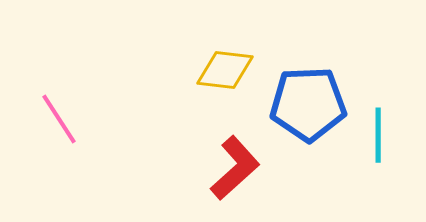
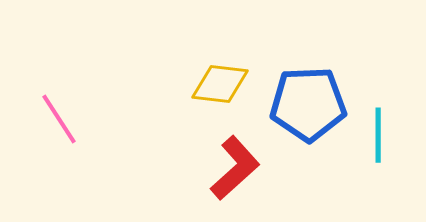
yellow diamond: moved 5 px left, 14 px down
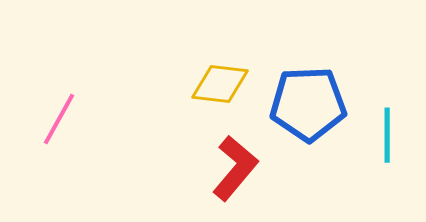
pink line: rotated 62 degrees clockwise
cyan line: moved 9 px right
red L-shape: rotated 8 degrees counterclockwise
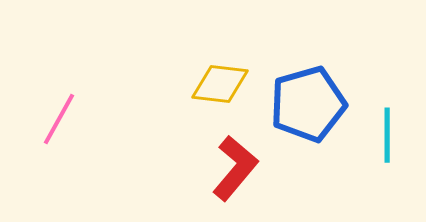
blue pentagon: rotated 14 degrees counterclockwise
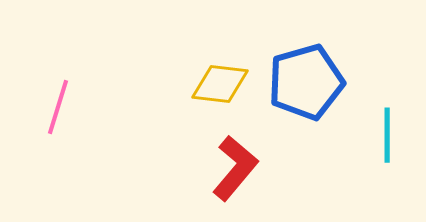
blue pentagon: moved 2 px left, 22 px up
pink line: moved 1 px left, 12 px up; rotated 12 degrees counterclockwise
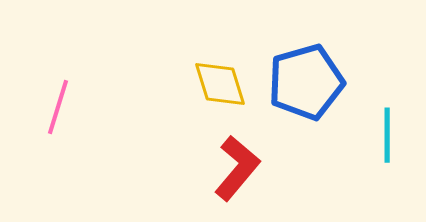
yellow diamond: rotated 66 degrees clockwise
red L-shape: moved 2 px right
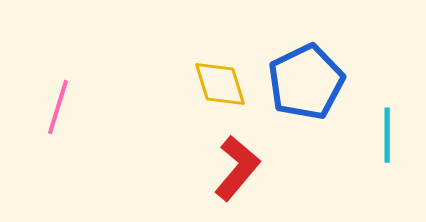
blue pentagon: rotated 10 degrees counterclockwise
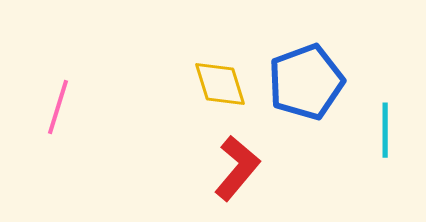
blue pentagon: rotated 6 degrees clockwise
cyan line: moved 2 px left, 5 px up
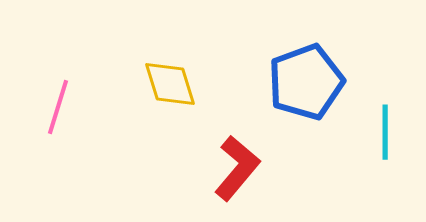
yellow diamond: moved 50 px left
cyan line: moved 2 px down
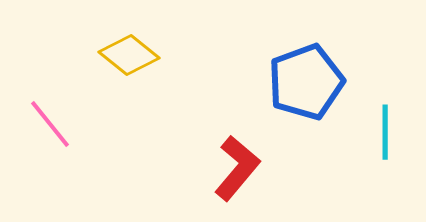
yellow diamond: moved 41 px left, 29 px up; rotated 34 degrees counterclockwise
pink line: moved 8 px left, 17 px down; rotated 56 degrees counterclockwise
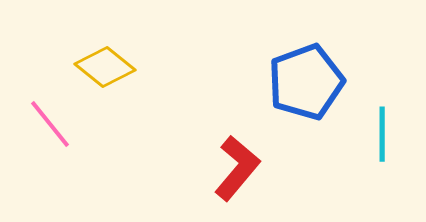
yellow diamond: moved 24 px left, 12 px down
cyan line: moved 3 px left, 2 px down
